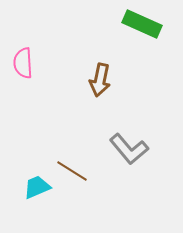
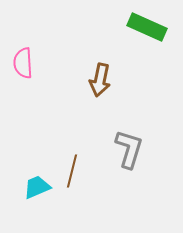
green rectangle: moved 5 px right, 3 px down
gray L-shape: rotated 123 degrees counterclockwise
brown line: rotated 72 degrees clockwise
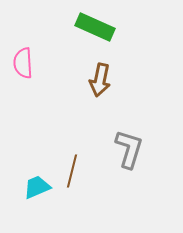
green rectangle: moved 52 px left
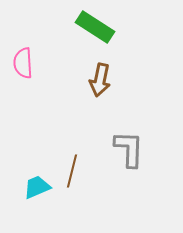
green rectangle: rotated 9 degrees clockwise
gray L-shape: rotated 15 degrees counterclockwise
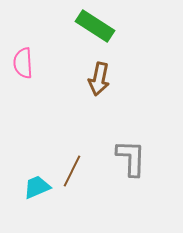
green rectangle: moved 1 px up
brown arrow: moved 1 px left, 1 px up
gray L-shape: moved 2 px right, 9 px down
brown line: rotated 12 degrees clockwise
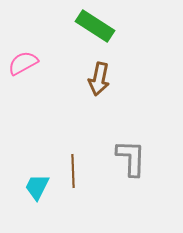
pink semicircle: rotated 64 degrees clockwise
brown line: moved 1 px right; rotated 28 degrees counterclockwise
cyan trapezoid: rotated 40 degrees counterclockwise
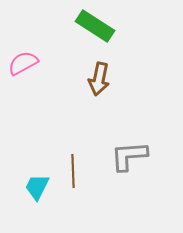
gray L-shape: moved 2 px left, 2 px up; rotated 96 degrees counterclockwise
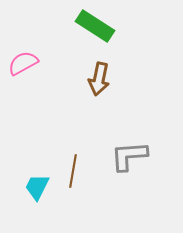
brown line: rotated 12 degrees clockwise
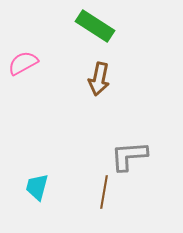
brown line: moved 31 px right, 21 px down
cyan trapezoid: rotated 12 degrees counterclockwise
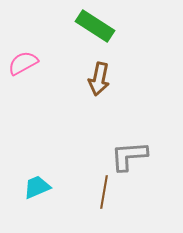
cyan trapezoid: rotated 52 degrees clockwise
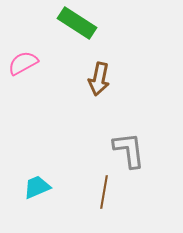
green rectangle: moved 18 px left, 3 px up
gray L-shape: moved 6 px up; rotated 87 degrees clockwise
